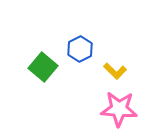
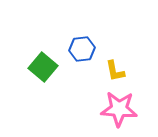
blue hexagon: moved 2 px right; rotated 20 degrees clockwise
yellow L-shape: rotated 35 degrees clockwise
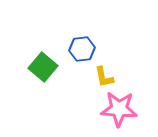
yellow L-shape: moved 11 px left, 6 px down
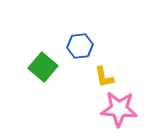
blue hexagon: moved 2 px left, 3 px up
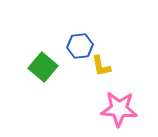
yellow L-shape: moved 3 px left, 11 px up
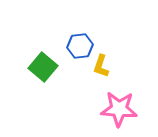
yellow L-shape: rotated 30 degrees clockwise
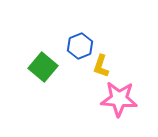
blue hexagon: rotated 15 degrees counterclockwise
pink star: moved 10 px up
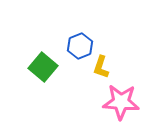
yellow L-shape: moved 1 px down
pink star: moved 2 px right, 3 px down
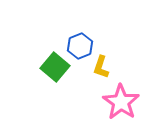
green square: moved 12 px right
pink star: rotated 30 degrees clockwise
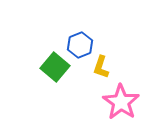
blue hexagon: moved 1 px up
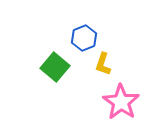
blue hexagon: moved 4 px right, 7 px up
yellow L-shape: moved 2 px right, 3 px up
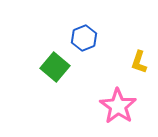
yellow L-shape: moved 36 px right, 2 px up
pink star: moved 3 px left, 4 px down
